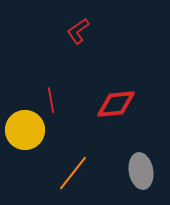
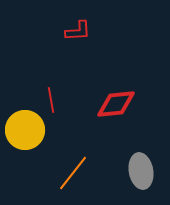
red L-shape: rotated 148 degrees counterclockwise
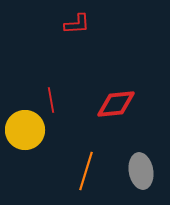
red L-shape: moved 1 px left, 7 px up
orange line: moved 13 px right, 2 px up; rotated 21 degrees counterclockwise
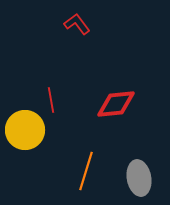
red L-shape: rotated 124 degrees counterclockwise
gray ellipse: moved 2 px left, 7 px down
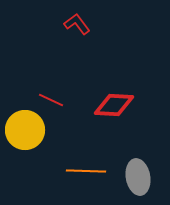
red line: rotated 55 degrees counterclockwise
red diamond: moved 2 px left, 1 px down; rotated 9 degrees clockwise
orange line: rotated 75 degrees clockwise
gray ellipse: moved 1 px left, 1 px up
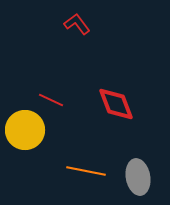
red diamond: moved 2 px right, 1 px up; rotated 66 degrees clockwise
orange line: rotated 9 degrees clockwise
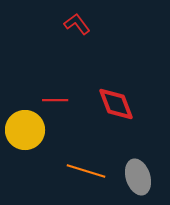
red line: moved 4 px right; rotated 25 degrees counterclockwise
orange line: rotated 6 degrees clockwise
gray ellipse: rotated 8 degrees counterclockwise
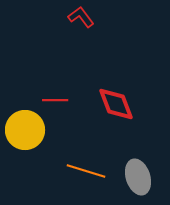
red L-shape: moved 4 px right, 7 px up
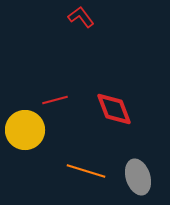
red line: rotated 15 degrees counterclockwise
red diamond: moved 2 px left, 5 px down
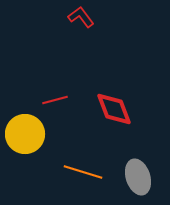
yellow circle: moved 4 px down
orange line: moved 3 px left, 1 px down
